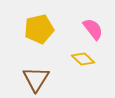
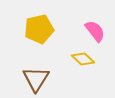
pink semicircle: moved 2 px right, 2 px down
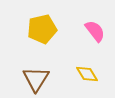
yellow pentagon: moved 3 px right
yellow diamond: moved 4 px right, 15 px down; rotated 15 degrees clockwise
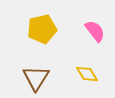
brown triangle: moved 1 px up
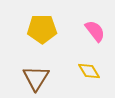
yellow pentagon: rotated 12 degrees clockwise
yellow diamond: moved 2 px right, 3 px up
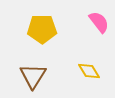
pink semicircle: moved 4 px right, 9 px up
brown triangle: moved 3 px left, 2 px up
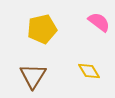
pink semicircle: rotated 15 degrees counterclockwise
yellow pentagon: rotated 12 degrees counterclockwise
